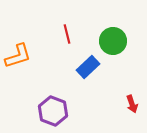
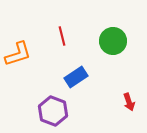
red line: moved 5 px left, 2 px down
orange L-shape: moved 2 px up
blue rectangle: moved 12 px left, 10 px down; rotated 10 degrees clockwise
red arrow: moved 3 px left, 2 px up
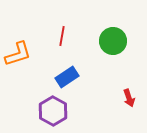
red line: rotated 24 degrees clockwise
blue rectangle: moved 9 px left
red arrow: moved 4 px up
purple hexagon: rotated 8 degrees clockwise
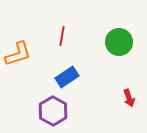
green circle: moved 6 px right, 1 px down
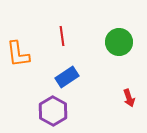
red line: rotated 18 degrees counterclockwise
orange L-shape: rotated 100 degrees clockwise
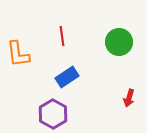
red arrow: rotated 36 degrees clockwise
purple hexagon: moved 3 px down
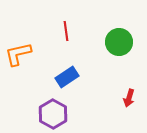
red line: moved 4 px right, 5 px up
orange L-shape: rotated 84 degrees clockwise
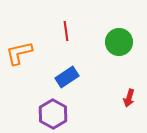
orange L-shape: moved 1 px right, 1 px up
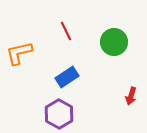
red line: rotated 18 degrees counterclockwise
green circle: moved 5 px left
red arrow: moved 2 px right, 2 px up
purple hexagon: moved 6 px right
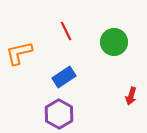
blue rectangle: moved 3 px left
